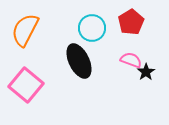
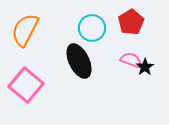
black star: moved 1 px left, 5 px up
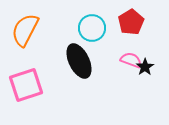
pink square: rotated 32 degrees clockwise
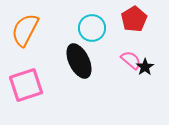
red pentagon: moved 3 px right, 3 px up
pink semicircle: rotated 20 degrees clockwise
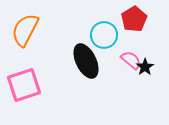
cyan circle: moved 12 px right, 7 px down
black ellipse: moved 7 px right
pink square: moved 2 px left
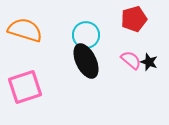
red pentagon: rotated 15 degrees clockwise
orange semicircle: rotated 80 degrees clockwise
cyan circle: moved 18 px left
black star: moved 4 px right, 5 px up; rotated 18 degrees counterclockwise
pink square: moved 1 px right, 2 px down
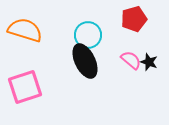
cyan circle: moved 2 px right
black ellipse: moved 1 px left
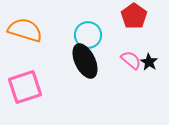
red pentagon: moved 3 px up; rotated 20 degrees counterclockwise
black star: rotated 12 degrees clockwise
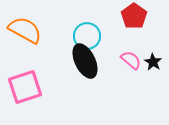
orange semicircle: rotated 12 degrees clockwise
cyan circle: moved 1 px left, 1 px down
black star: moved 4 px right
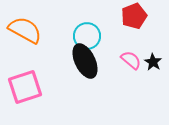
red pentagon: rotated 15 degrees clockwise
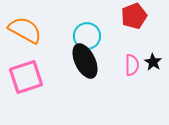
pink semicircle: moved 1 px right, 5 px down; rotated 50 degrees clockwise
pink square: moved 1 px right, 10 px up
